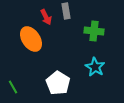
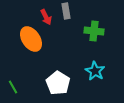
cyan star: moved 4 px down
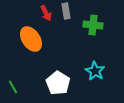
red arrow: moved 4 px up
green cross: moved 1 px left, 6 px up
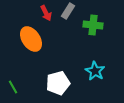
gray rectangle: moved 2 px right; rotated 42 degrees clockwise
white pentagon: rotated 25 degrees clockwise
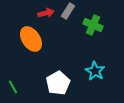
red arrow: rotated 77 degrees counterclockwise
green cross: rotated 18 degrees clockwise
white pentagon: rotated 15 degrees counterclockwise
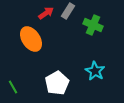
red arrow: rotated 21 degrees counterclockwise
white pentagon: moved 1 px left
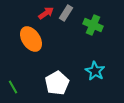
gray rectangle: moved 2 px left, 2 px down
